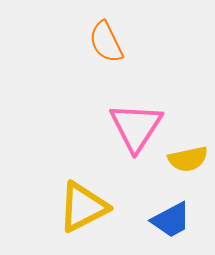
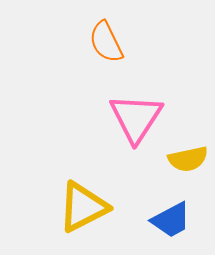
pink triangle: moved 9 px up
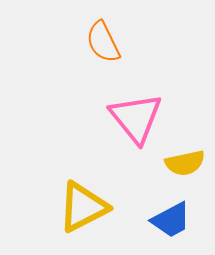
orange semicircle: moved 3 px left
pink triangle: rotated 12 degrees counterclockwise
yellow semicircle: moved 3 px left, 4 px down
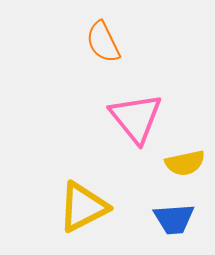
blue trapezoid: moved 3 px right, 1 px up; rotated 24 degrees clockwise
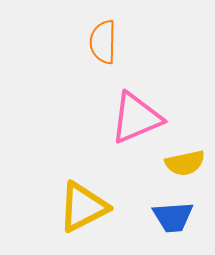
orange semicircle: rotated 27 degrees clockwise
pink triangle: rotated 46 degrees clockwise
blue trapezoid: moved 1 px left, 2 px up
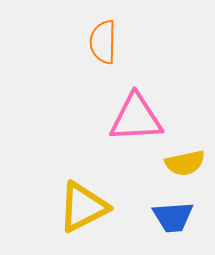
pink triangle: rotated 20 degrees clockwise
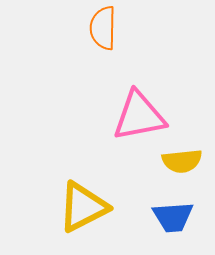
orange semicircle: moved 14 px up
pink triangle: moved 3 px right, 2 px up; rotated 8 degrees counterclockwise
yellow semicircle: moved 3 px left, 2 px up; rotated 6 degrees clockwise
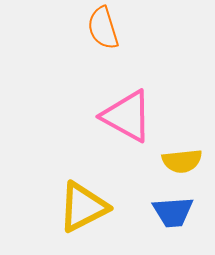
orange semicircle: rotated 18 degrees counterclockwise
pink triangle: moved 12 px left; rotated 40 degrees clockwise
blue trapezoid: moved 5 px up
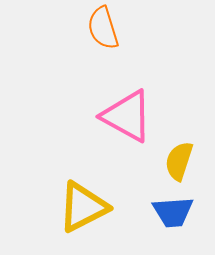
yellow semicircle: moved 3 px left; rotated 114 degrees clockwise
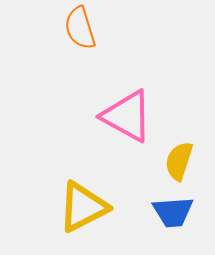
orange semicircle: moved 23 px left
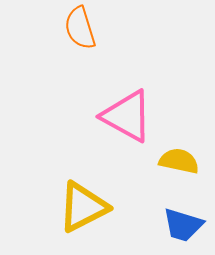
yellow semicircle: rotated 84 degrees clockwise
blue trapezoid: moved 10 px right, 13 px down; rotated 21 degrees clockwise
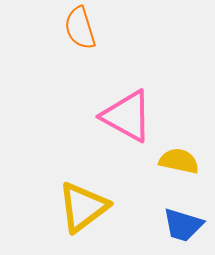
yellow triangle: rotated 10 degrees counterclockwise
